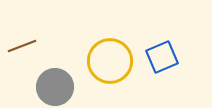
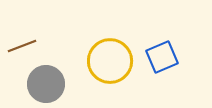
gray circle: moved 9 px left, 3 px up
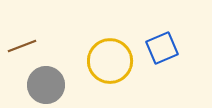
blue square: moved 9 px up
gray circle: moved 1 px down
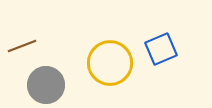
blue square: moved 1 px left, 1 px down
yellow circle: moved 2 px down
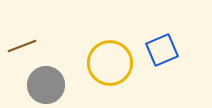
blue square: moved 1 px right, 1 px down
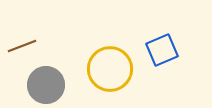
yellow circle: moved 6 px down
